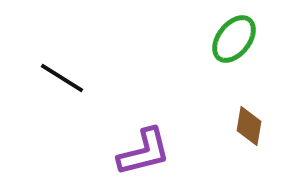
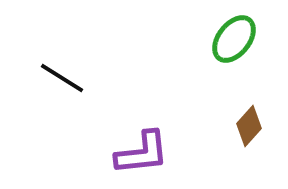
brown diamond: rotated 33 degrees clockwise
purple L-shape: moved 2 px left, 1 px down; rotated 8 degrees clockwise
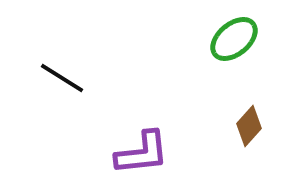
green ellipse: rotated 12 degrees clockwise
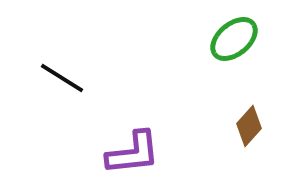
purple L-shape: moved 9 px left
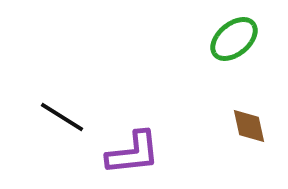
black line: moved 39 px down
brown diamond: rotated 54 degrees counterclockwise
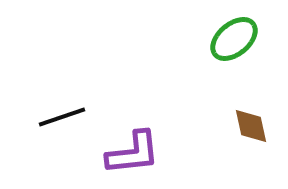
black line: rotated 51 degrees counterclockwise
brown diamond: moved 2 px right
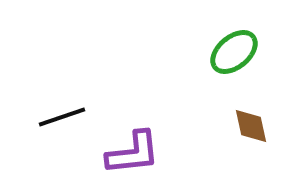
green ellipse: moved 13 px down
